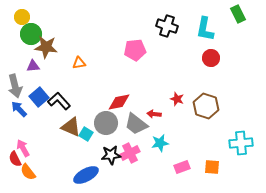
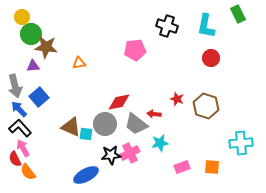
cyan L-shape: moved 1 px right, 3 px up
black L-shape: moved 39 px left, 27 px down
gray circle: moved 1 px left, 1 px down
cyan square: rotated 24 degrees counterclockwise
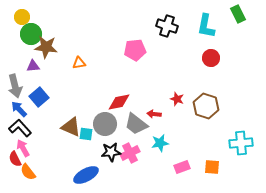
black star: moved 3 px up
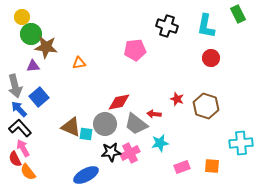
orange square: moved 1 px up
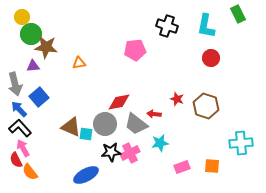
gray arrow: moved 2 px up
red semicircle: moved 1 px right, 1 px down
orange semicircle: moved 2 px right
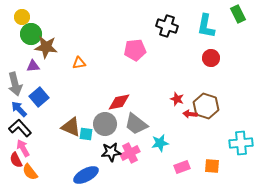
red arrow: moved 36 px right
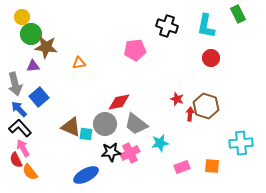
red arrow: rotated 88 degrees clockwise
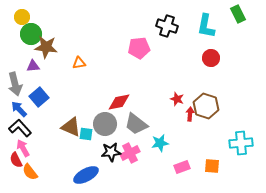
pink pentagon: moved 4 px right, 2 px up
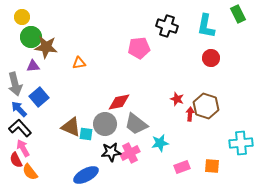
green circle: moved 3 px down
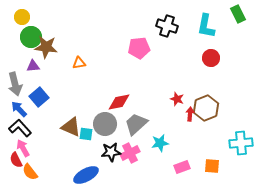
brown hexagon: moved 2 px down; rotated 20 degrees clockwise
gray trapezoid: rotated 100 degrees clockwise
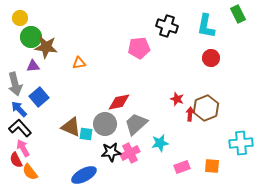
yellow circle: moved 2 px left, 1 px down
blue ellipse: moved 2 px left
